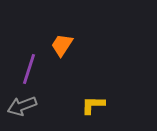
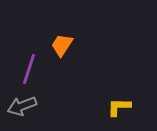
yellow L-shape: moved 26 px right, 2 px down
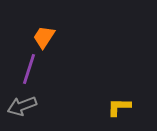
orange trapezoid: moved 18 px left, 8 px up
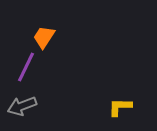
purple line: moved 3 px left, 2 px up; rotated 8 degrees clockwise
yellow L-shape: moved 1 px right
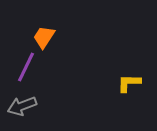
yellow L-shape: moved 9 px right, 24 px up
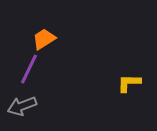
orange trapezoid: moved 2 px down; rotated 25 degrees clockwise
purple line: moved 3 px right, 2 px down
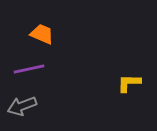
orange trapezoid: moved 2 px left, 5 px up; rotated 55 degrees clockwise
purple line: rotated 52 degrees clockwise
